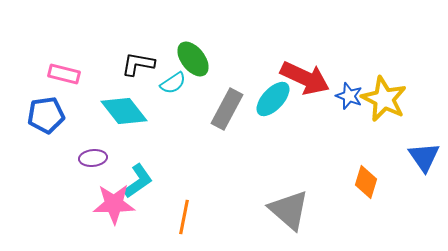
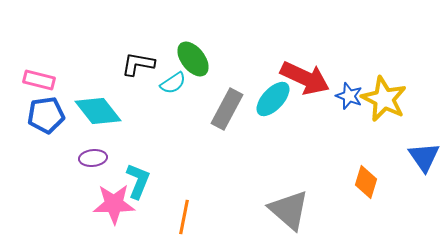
pink rectangle: moved 25 px left, 6 px down
cyan diamond: moved 26 px left
cyan L-shape: rotated 33 degrees counterclockwise
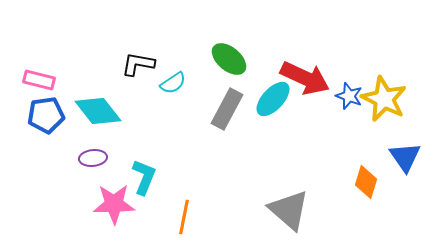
green ellipse: moved 36 px right; rotated 12 degrees counterclockwise
blue triangle: moved 19 px left
cyan L-shape: moved 6 px right, 4 px up
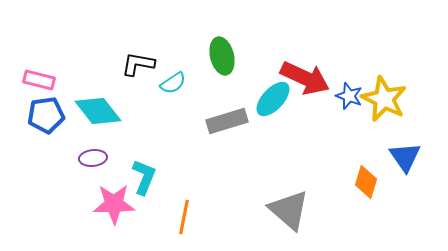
green ellipse: moved 7 px left, 3 px up; rotated 36 degrees clockwise
gray rectangle: moved 12 px down; rotated 45 degrees clockwise
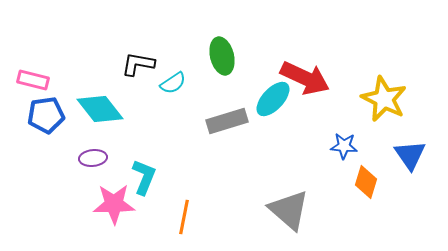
pink rectangle: moved 6 px left
blue star: moved 5 px left, 50 px down; rotated 16 degrees counterclockwise
cyan diamond: moved 2 px right, 2 px up
blue triangle: moved 5 px right, 2 px up
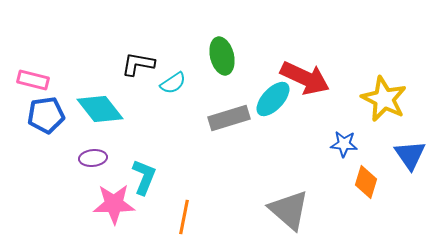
gray rectangle: moved 2 px right, 3 px up
blue star: moved 2 px up
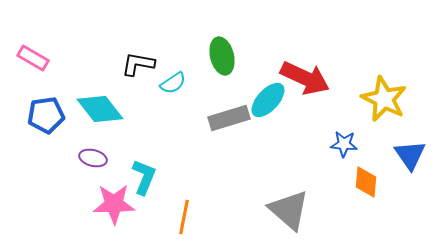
pink rectangle: moved 22 px up; rotated 16 degrees clockwise
cyan ellipse: moved 5 px left, 1 px down
purple ellipse: rotated 20 degrees clockwise
orange diamond: rotated 12 degrees counterclockwise
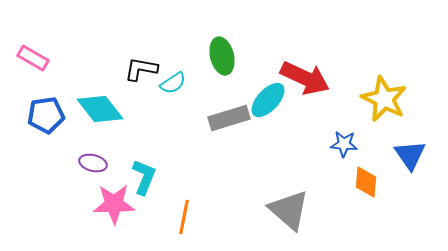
black L-shape: moved 3 px right, 5 px down
purple ellipse: moved 5 px down
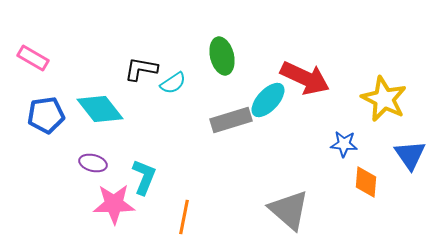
gray rectangle: moved 2 px right, 2 px down
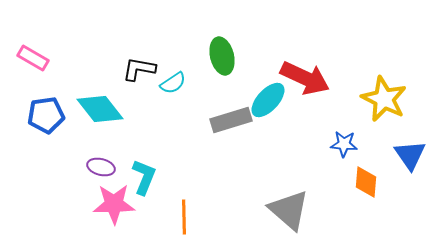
black L-shape: moved 2 px left
purple ellipse: moved 8 px right, 4 px down
orange line: rotated 12 degrees counterclockwise
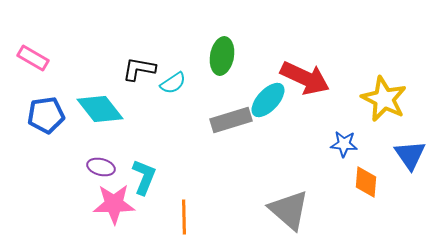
green ellipse: rotated 24 degrees clockwise
